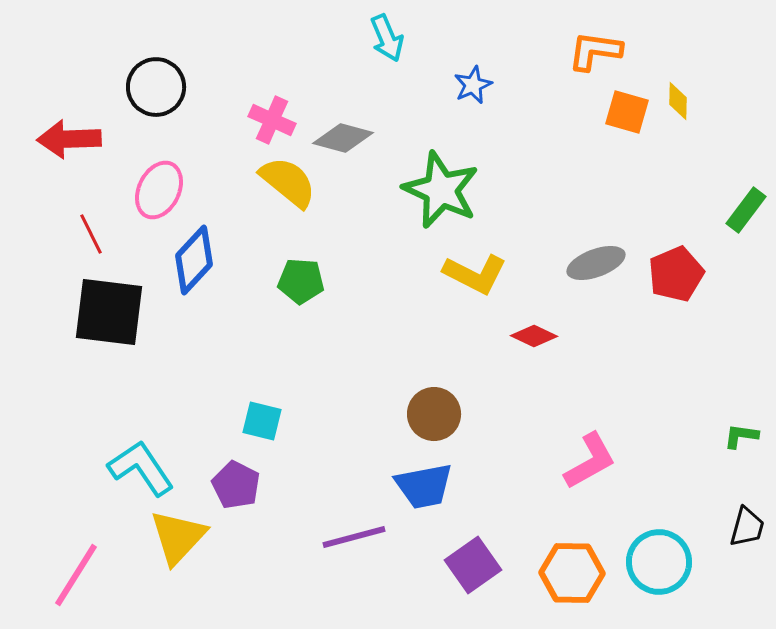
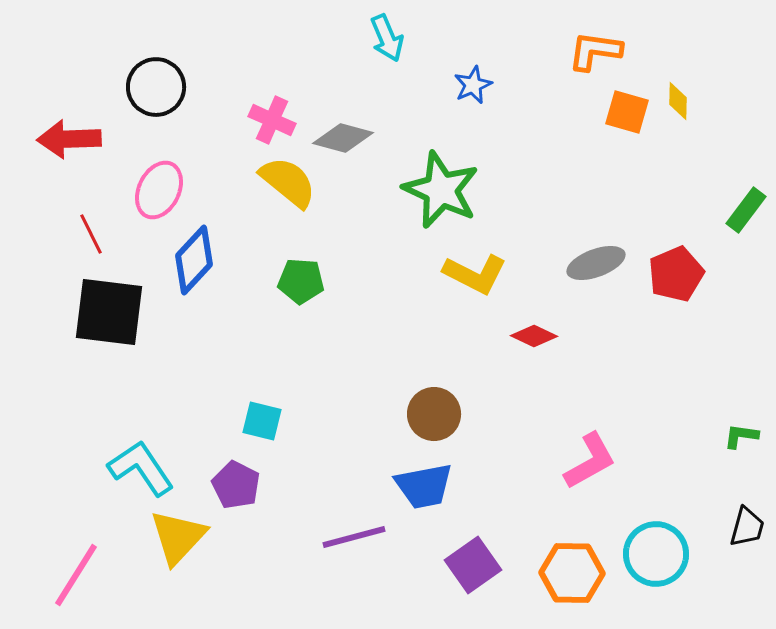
cyan circle: moved 3 px left, 8 px up
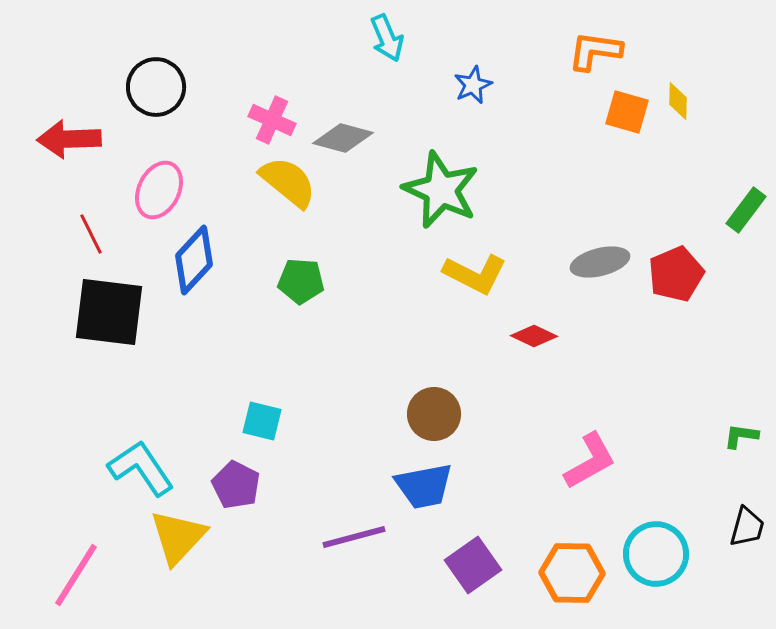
gray ellipse: moved 4 px right, 1 px up; rotated 6 degrees clockwise
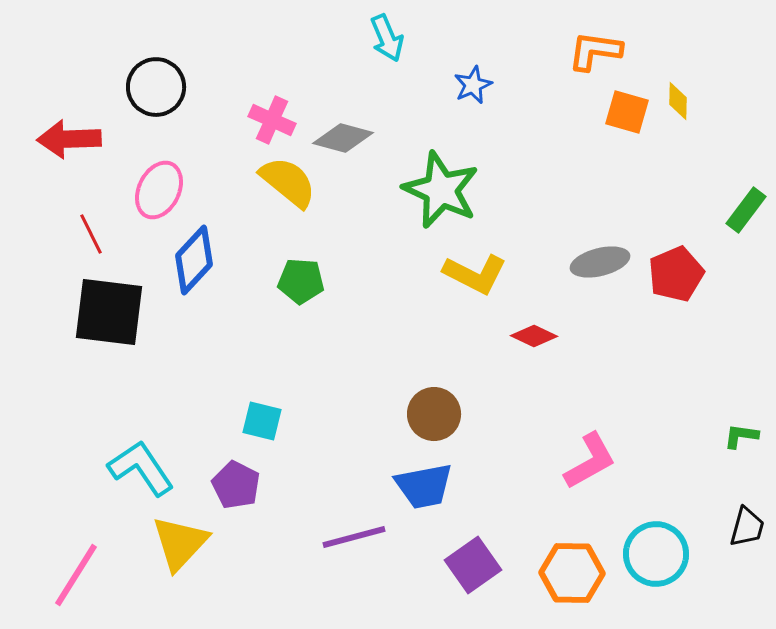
yellow triangle: moved 2 px right, 6 px down
